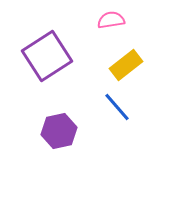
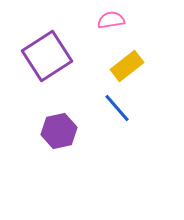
yellow rectangle: moved 1 px right, 1 px down
blue line: moved 1 px down
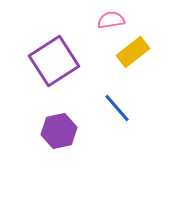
purple square: moved 7 px right, 5 px down
yellow rectangle: moved 6 px right, 14 px up
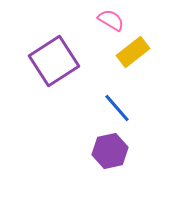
pink semicircle: rotated 40 degrees clockwise
purple hexagon: moved 51 px right, 20 px down
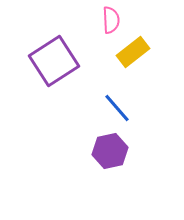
pink semicircle: rotated 56 degrees clockwise
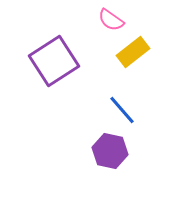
pink semicircle: rotated 128 degrees clockwise
blue line: moved 5 px right, 2 px down
purple hexagon: rotated 24 degrees clockwise
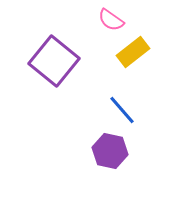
purple square: rotated 18 degrees counterclockwise
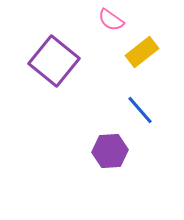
yellow rectangle: moved 9 px right
blue line: moved 18 px right
purple hexagon: rotated 16 degrees counterclockwise
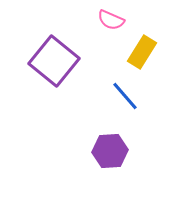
pink semicircle: rotated 12 degrees counterclockwise
yellow rectangle: rotated 20 degrees counterclockwise
blue line: moved 15 px left, 14 px up
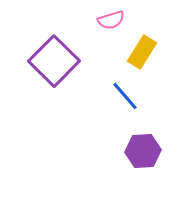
pink semicircle: rotated 40 degrees counterclockwise
purple square: rotated 6 degrees clockwise
purple hexagon: moved 33 px right
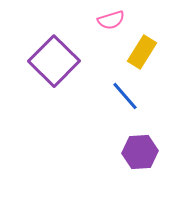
purple hexagon: moved 3 px left, 1 px down
